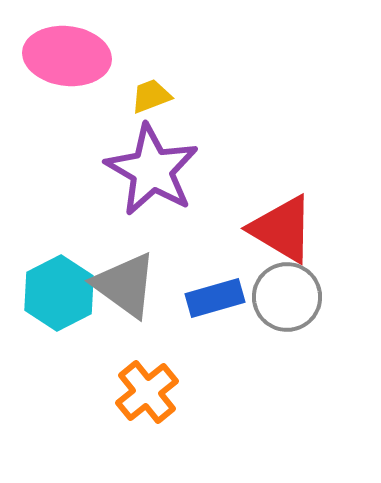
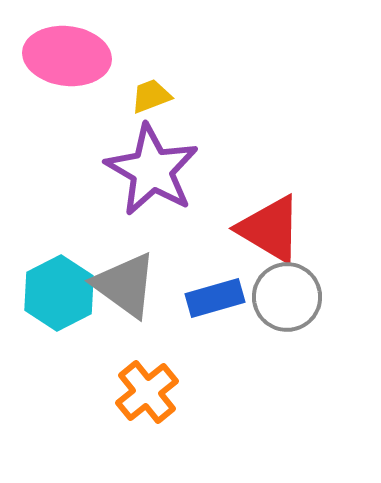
red triangle: moved 12 px left
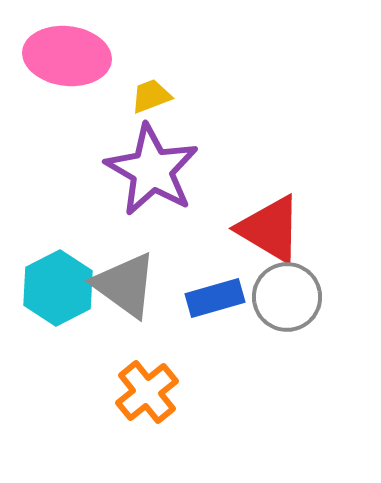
cyan hexagon: moved 1 px left, 5 px up
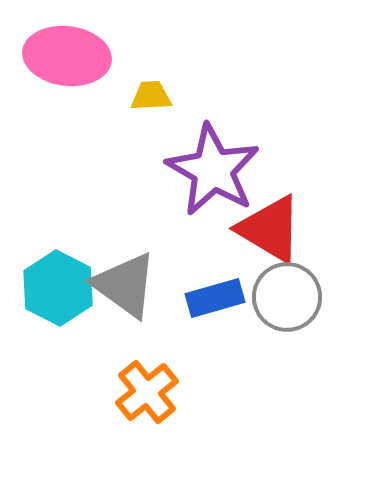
yellow trapezoid: rotated 18 degrees clockwise
purple star: moved 61 px right
cyan hexagon: rotated 6 degrees counterclockwise
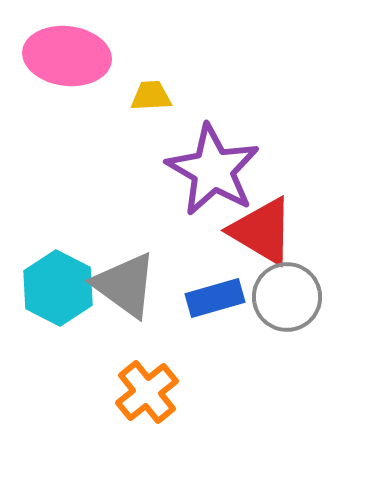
red triangle: moved 8 px left, 2 px down
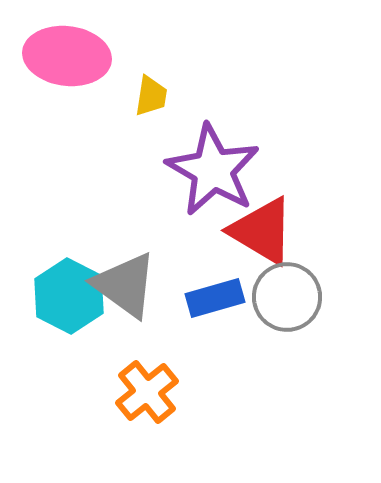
yellow trapezoid: rotated 102 degrees clockwise
cyan hexagon: moved 11 px right, 8 px down
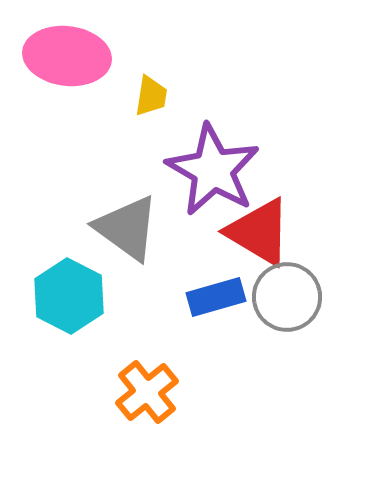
red triangle: moved 3 px left, 1 px down
gray triangle: moved 2 px right, 57 px up
blue rectangle: moved 1 px right, 1 px up
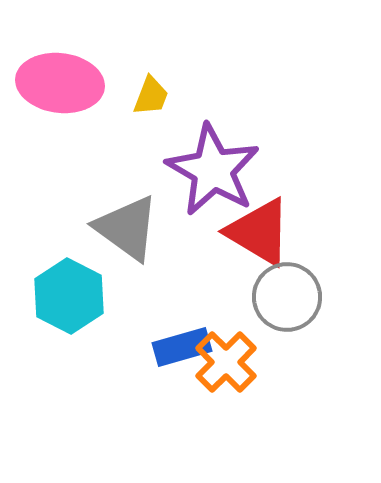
pink ellipse: moved 7 px left, 27 px down
yellow trapezoid: rotated 12 degrees clockwise
blue rectangle: moved 34 px left, 50 px down
orange cross: moved 79 px right, 30 px up; rotated 6 degrees counterclockwise
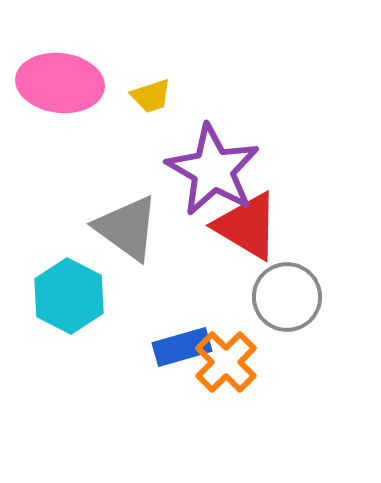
yellow trapezoid: rotated 51 degrees clockwise
red triangle: moved 12 px left, 6 px up
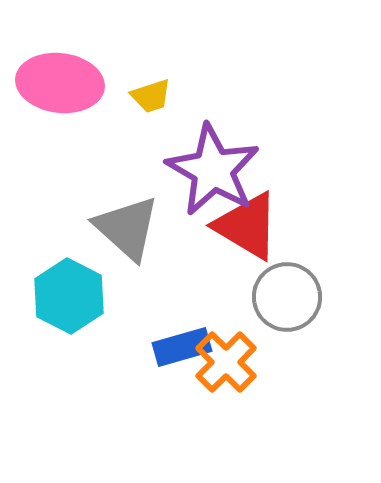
gray triangle: rotated 6 degrees clockwise
